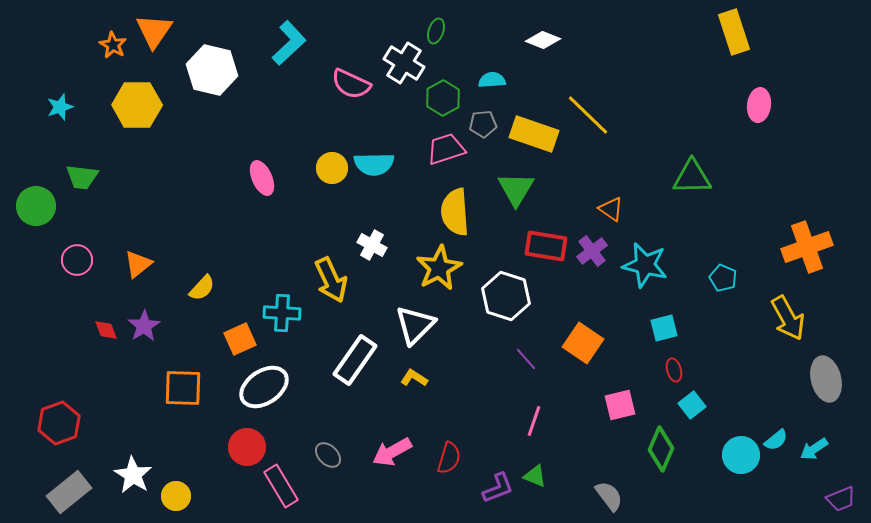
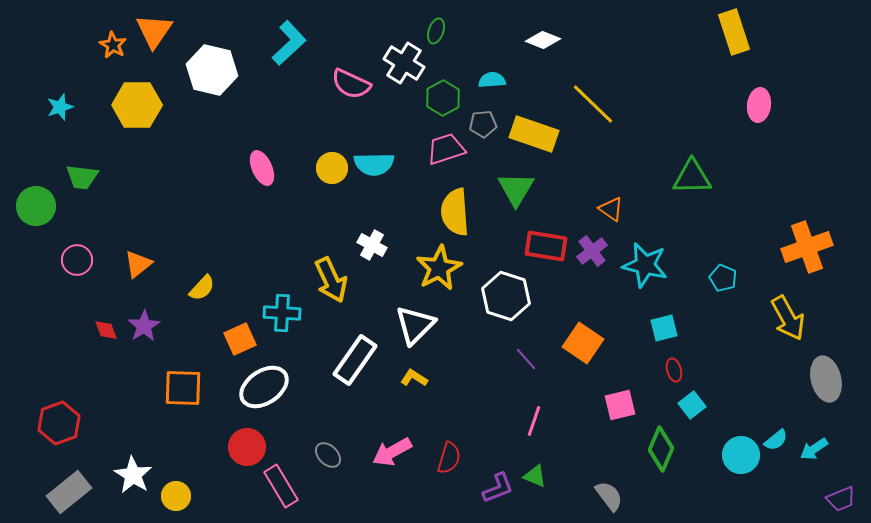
yellow line at (588, 115): moved 5 px right, 11 px up
pink ellipse at (262, 178): moved 10 px up
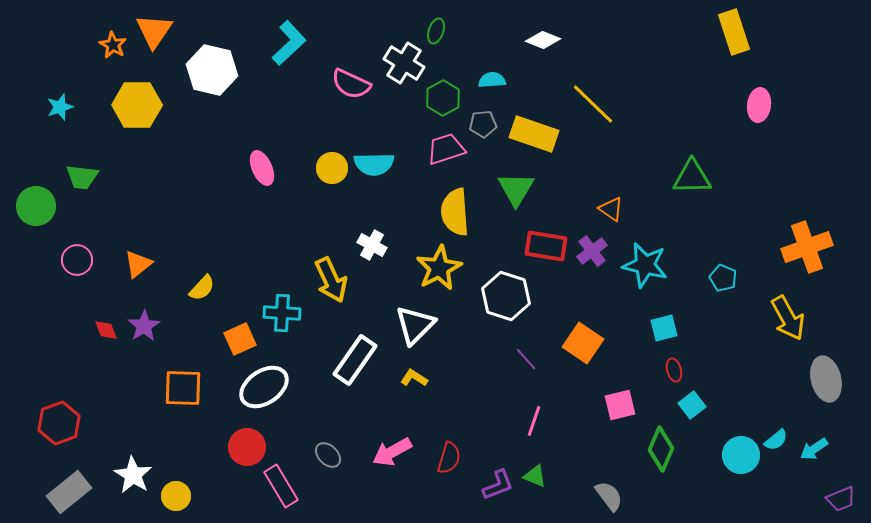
purple L-shape at (498, 488): moved 3 px up
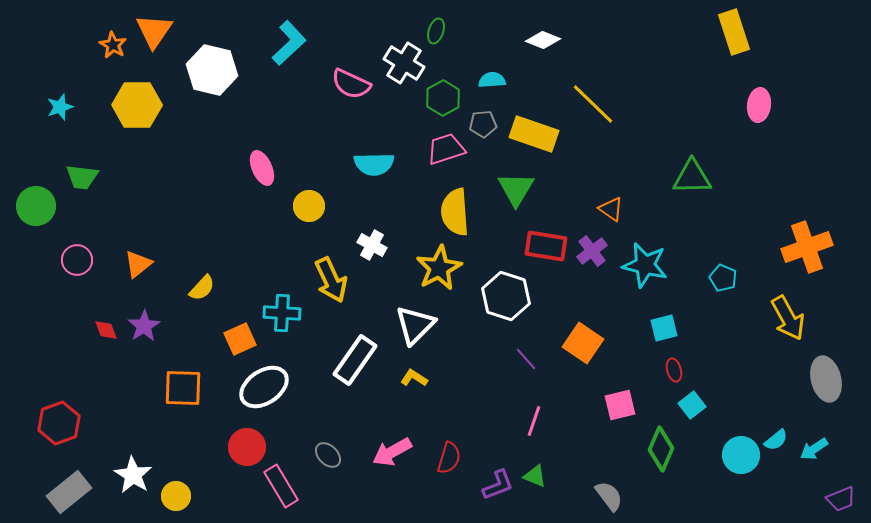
yellow circle at (332, 168): moved 23 px left, 38 px down
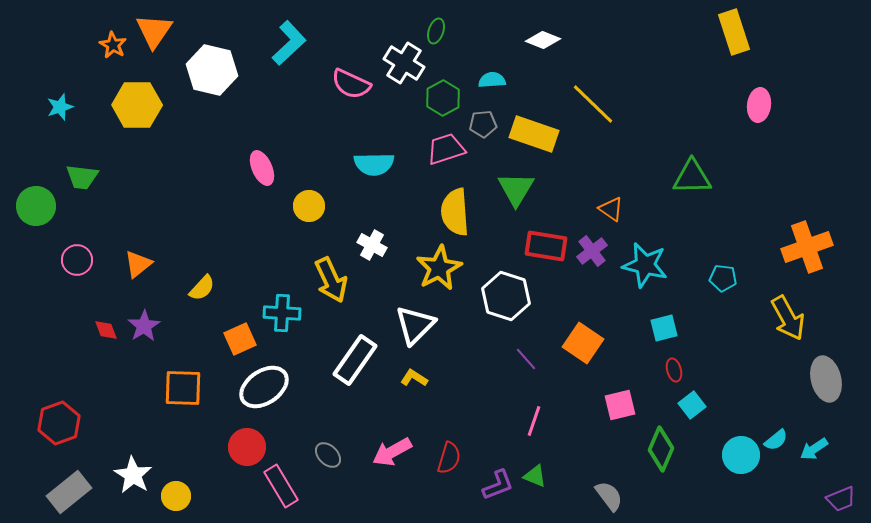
cyan pentagon at (723, 278): rotated 16 degrees counterclockwise
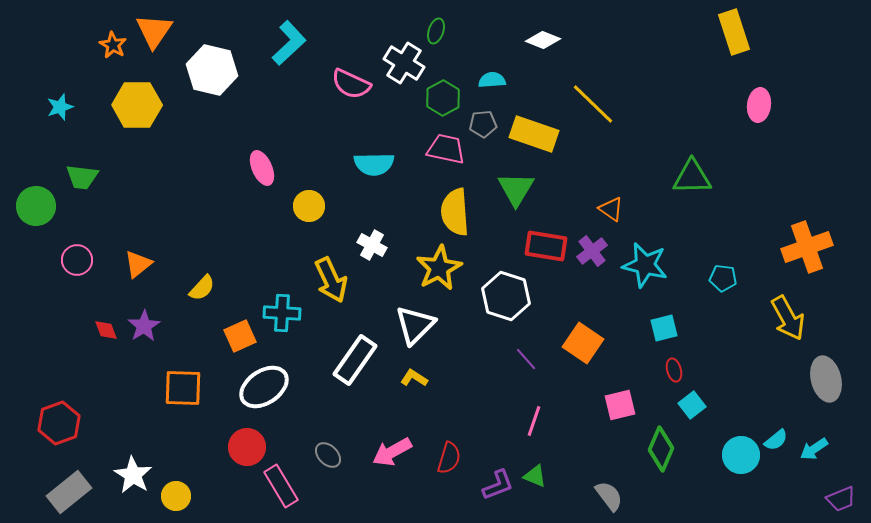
pink trapezoid at (446, 149): rotated 30 degrees clockwise
orange square at (240, 339): moved 3 px up
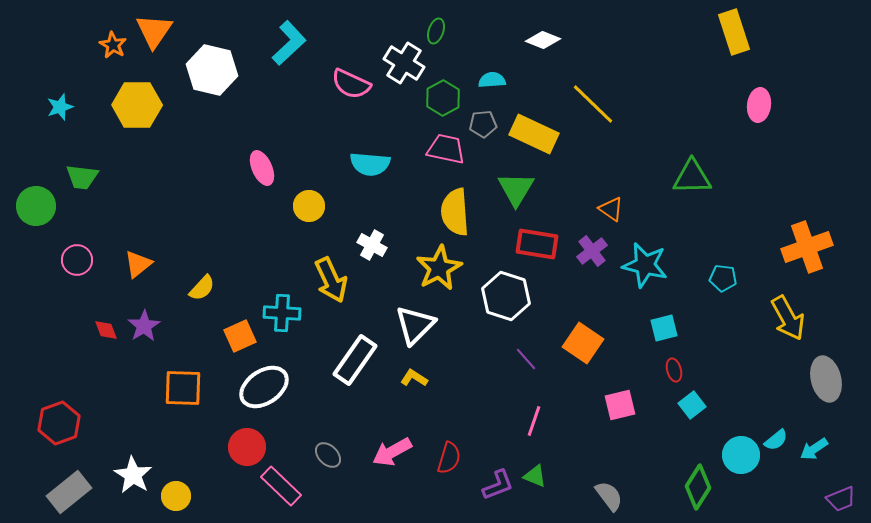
yellow rectangle at (534, 134): rotated 6 degrees clockwise
cyan semicircle at (374, 164): moved 4 px left; rotated 6 degrees clockwise
red rectangle at (546, 246): moved 9 px left, 2 px up
green diamond at (661, 449): moved 37 px right, 38 px down; rotated 9 degrees clockwise
pink rectangle at (281, 486): rotated 15 degrees counterclockwise
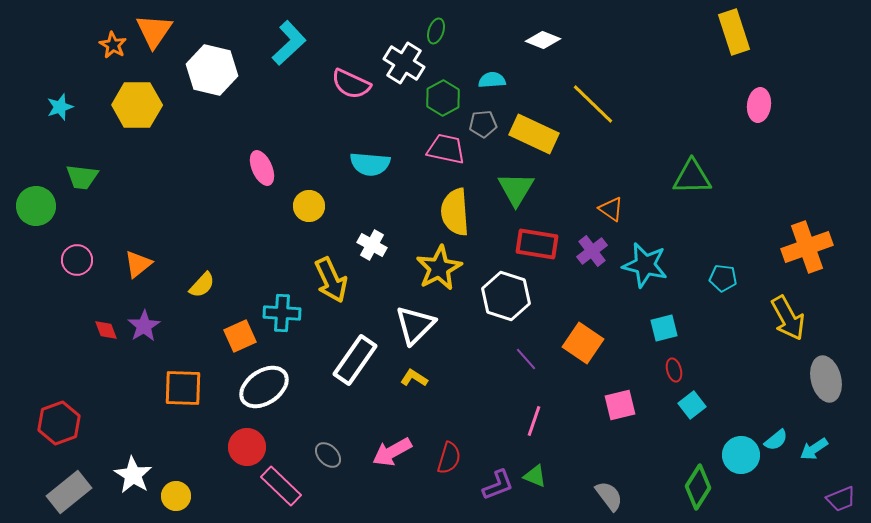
yellow semicircle at (202, 288): moved 3 px up
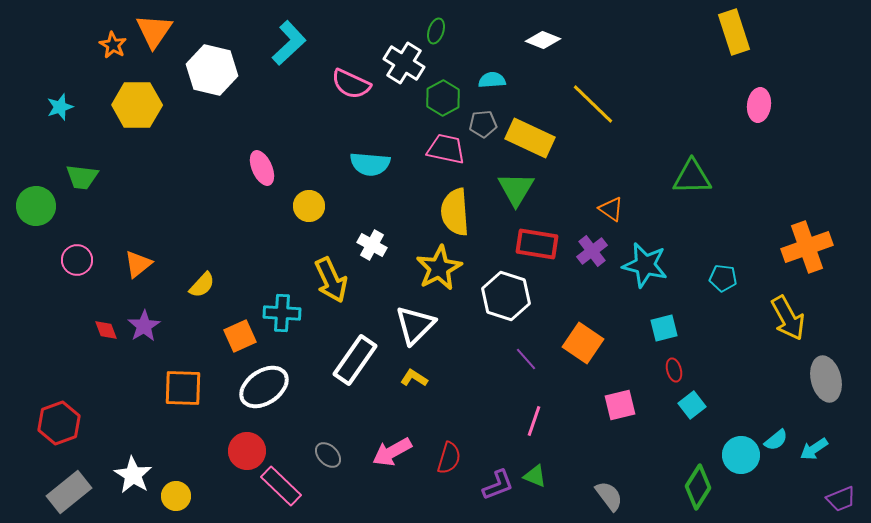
yellow rectangle at (534, 134): moved 4 px left, 4 px down
red circle at (247, 447): moved 4 px down
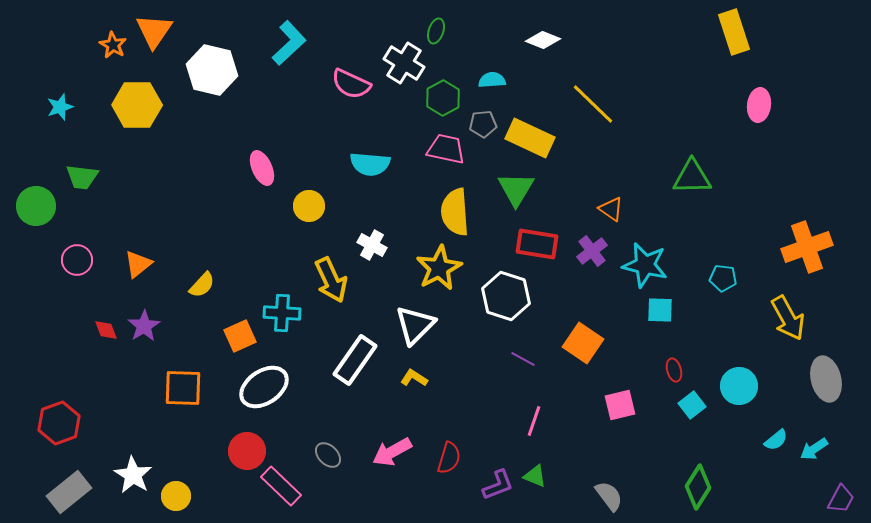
cyan square at (664, 328): moved 4 px left, 18 px up; rotated 16 degrees clockwise
purple line at (526, 359): moved 3 px left; rotated 20 degrees counterclockwise
cyan circle at (741, 455): moved 2 px left, 69 px up
purple trapezoid at (841, 499): rotated 40 degrees counterclockwise
